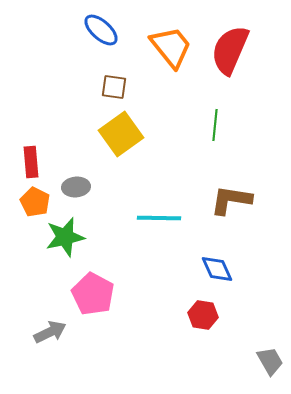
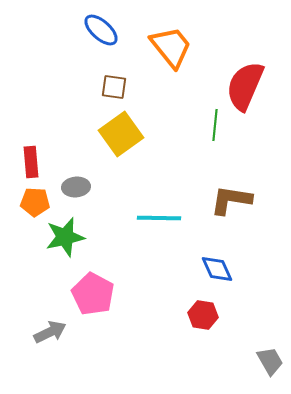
red semicircle: moved 15 px right, 36 px down
orange pentagon: rotated 24 degrees counterclockwise
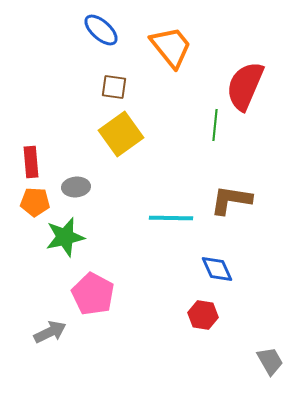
cyan line: moved 12 px right
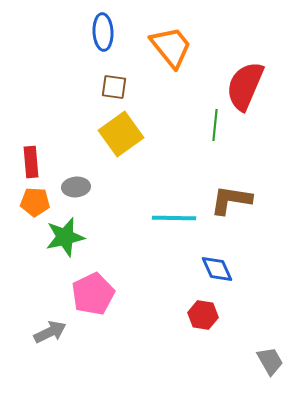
blue ellipse: moved 2 px right, 2 px down; rotated 45 degrees clockwise
cyan line: moved 3 px right
pink pentagon: rotated 18 degrees clockwise
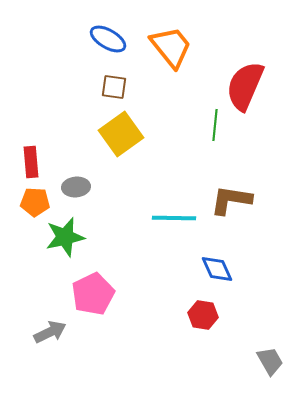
blue ellipse: moved 5 px right, 7 px down; rotated 57 degrees counterclockwise
